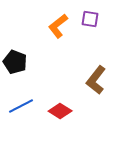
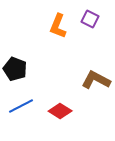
purple square: rotated 18 degrees clockwise
orange L-shape: rotated 30 degrees counterclockwise
black pentagon: moved 7 px down
brown L-shape: rotated 80 degrees clockwise
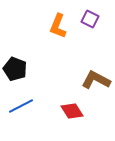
red diamond: moved 12 px right; rotated 25 degrees clockwise
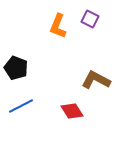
black pentagon: moved 1 px right, 1 px up
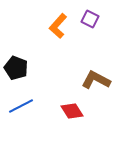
orange L-shape: rotated 20 degrees clockwise
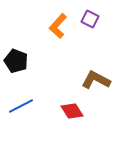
black pentagon: moved 7 px up
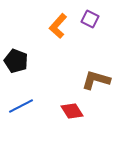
brown L-shape: rotated 12 degrees counterclockwise
